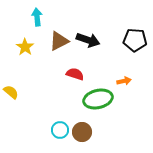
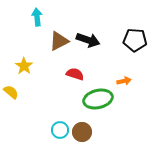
yellow star: moved 1 px left, 19 px down
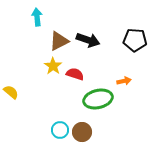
yellow star: moved 29 px right
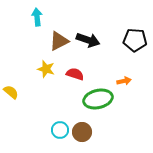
yellow star: moved 7 px left, 3 px down; rotated 18 degrees counterclockwise
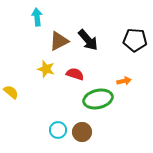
black arrow: rotated 30 degrees clockwise
cyan circle: moved 2 px left
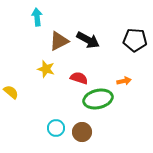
black arrow: rotated 20 degrees counterclockwise
red semicircle: moved 4 px right, 4 px down
cyan circle: moved 2 px left, 2 px up
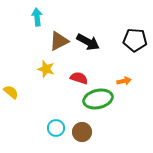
black arrow: moved 2 px down
